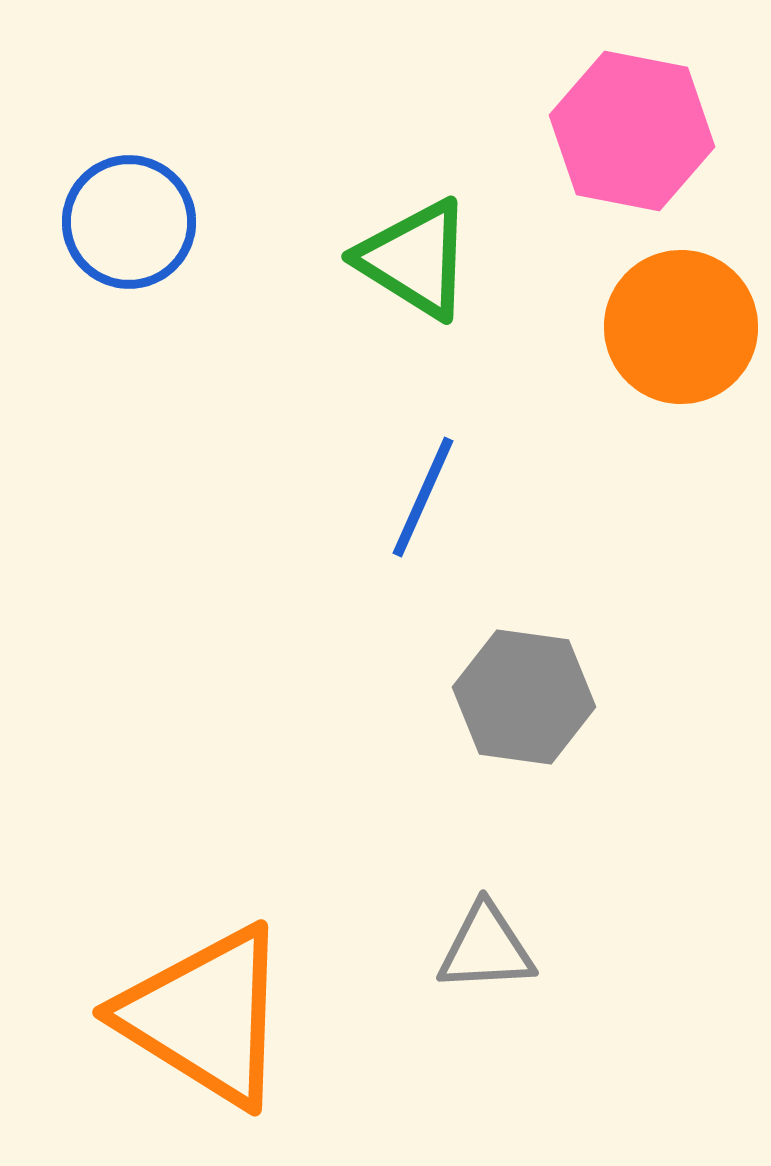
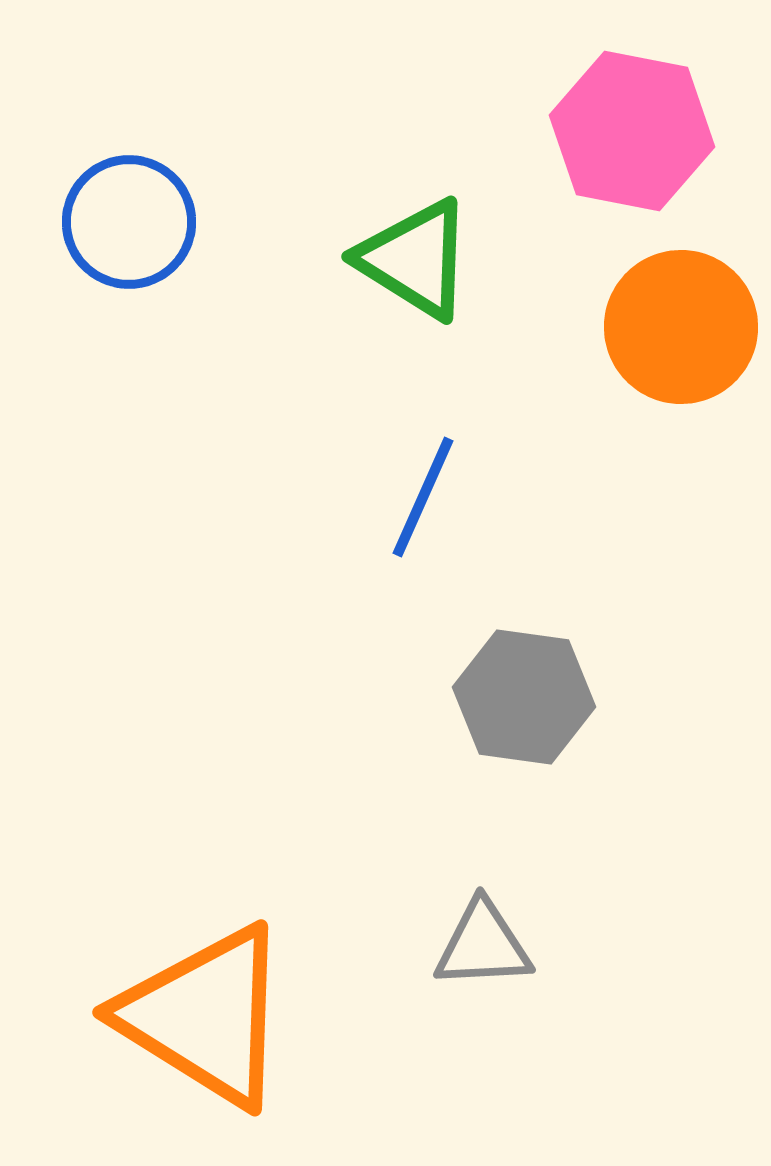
gray triangle: moved 3 px left, 3 px up
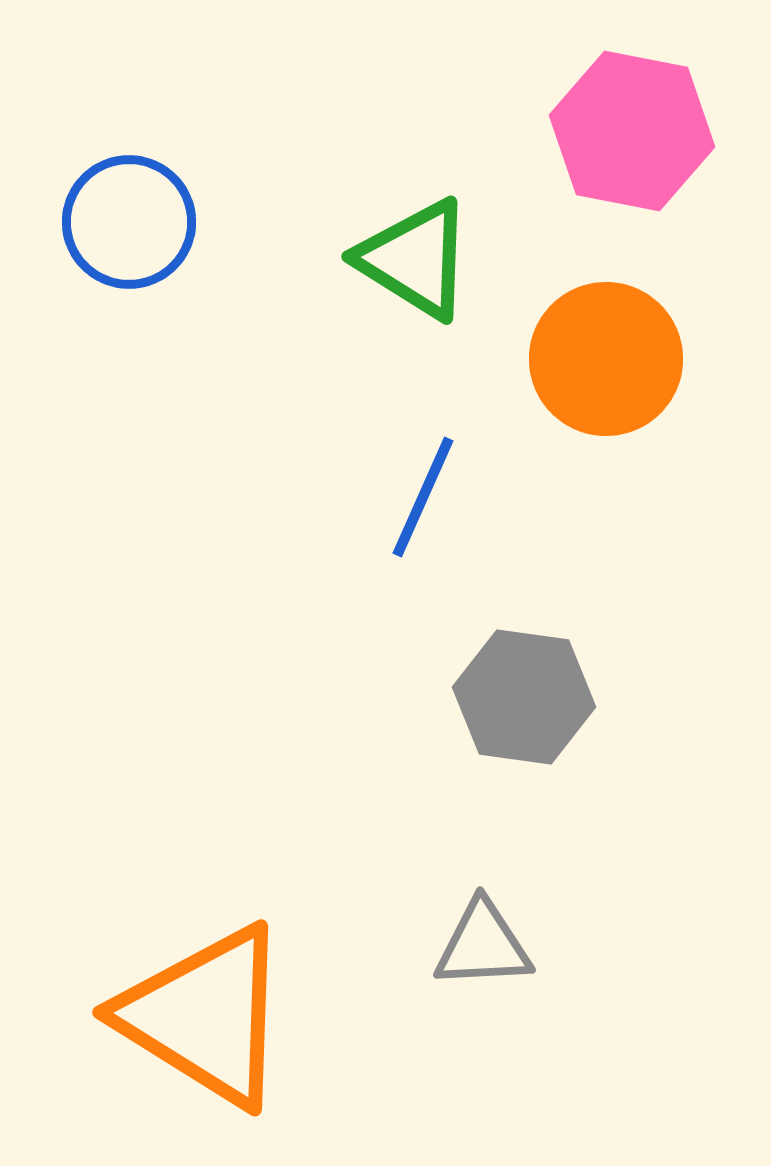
orange circle: moved 75 px left, 32 px down
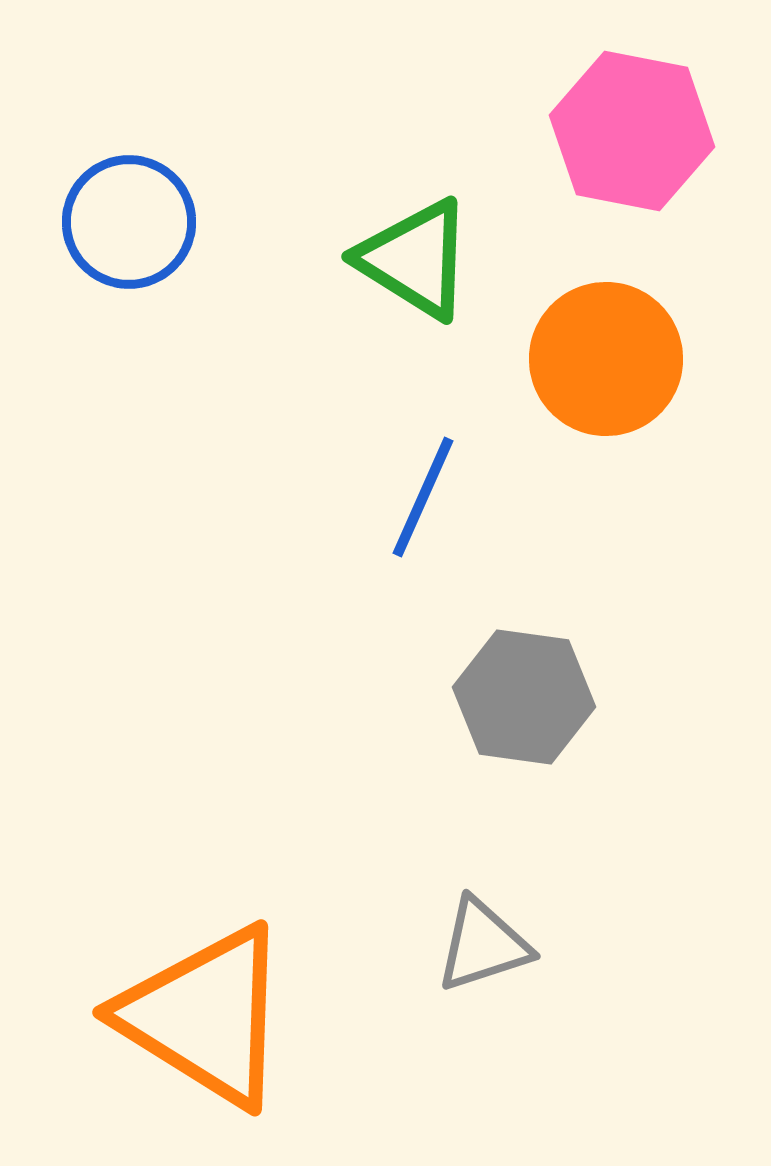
gray triangle: rotated 15 degrees counterclockwise
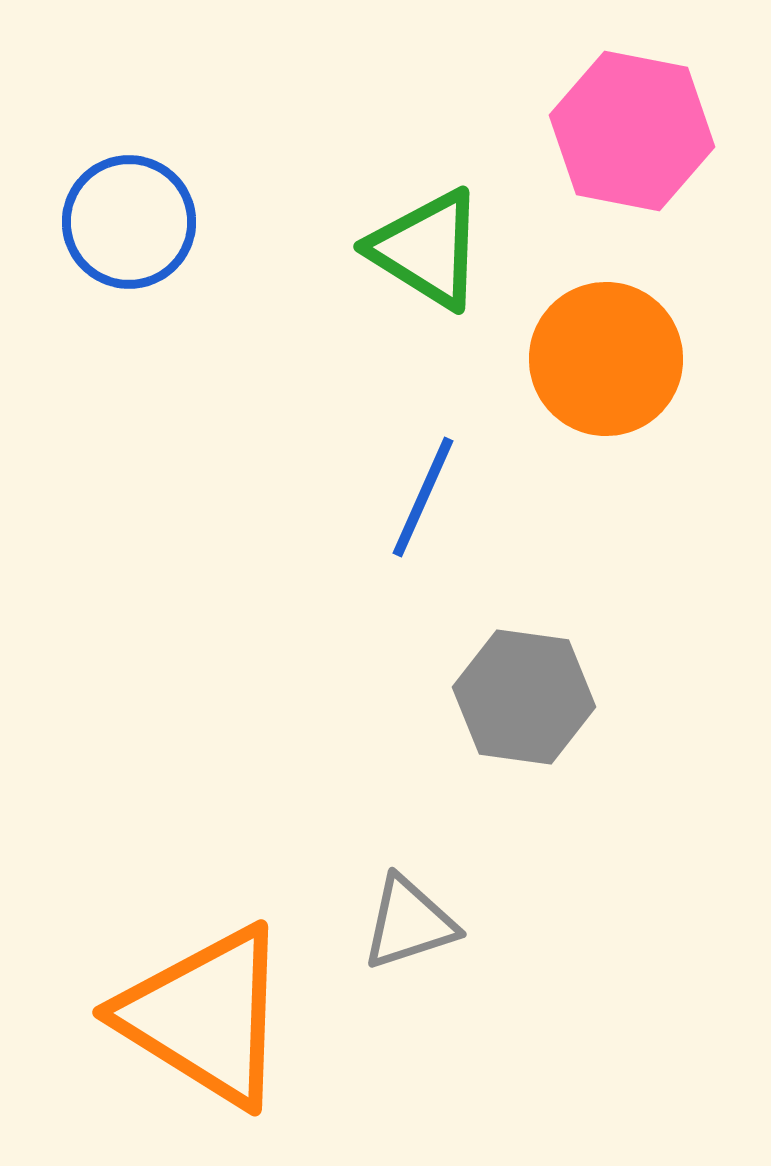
green triangle: moved 12 px right, 10 px up
gray triangle: moved 74 px left, 22 px up
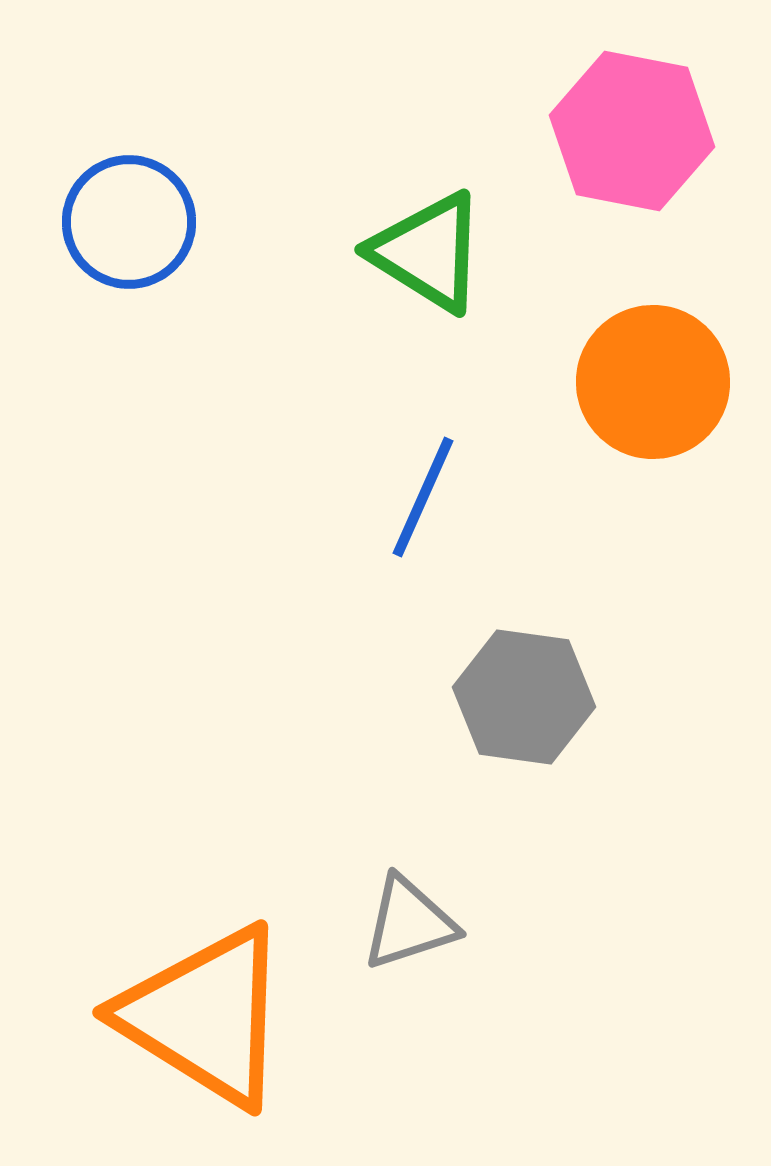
green triangle: moved 1 px right, 3 px down
orange circle: moved 47 px right, 23 px down
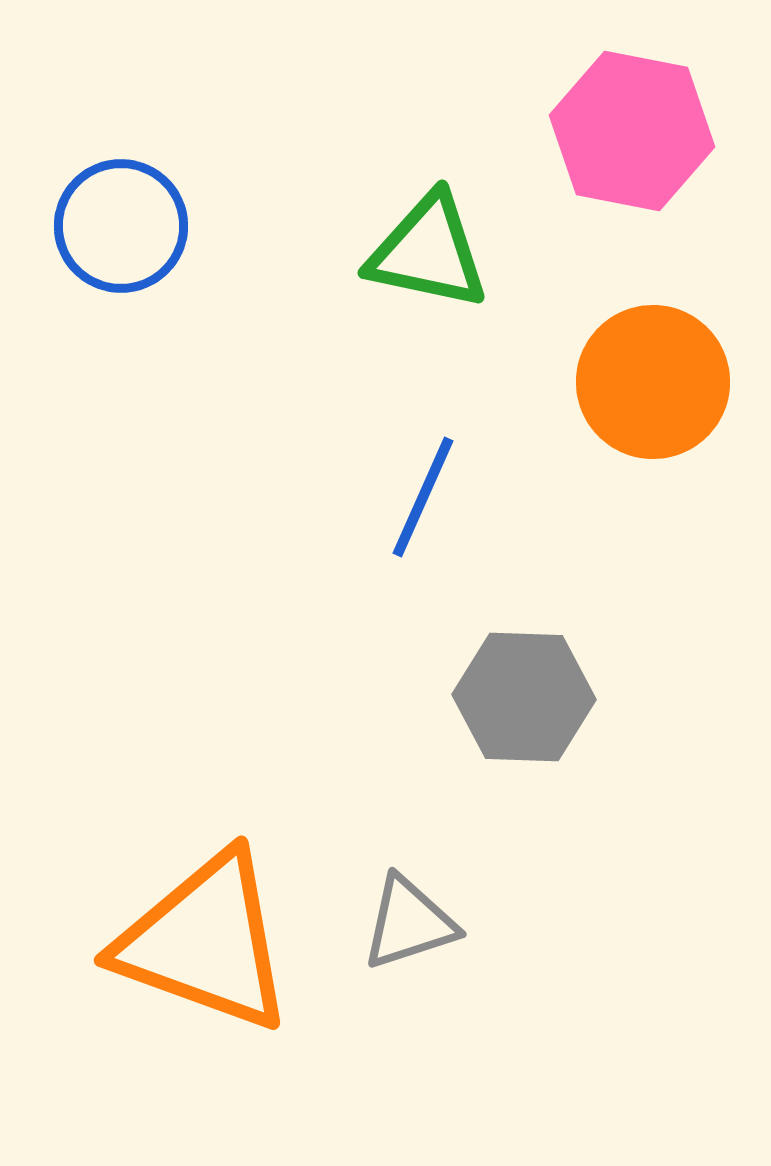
blue circle: moved 8 px left, 4 px down
green triangle: rotated 20 degrees counterclockwise
gray hexagon: rotated 6 degrees counterclockwise
orange triangle: moved 74 px up; rotated 12 degrees counterclockwise
